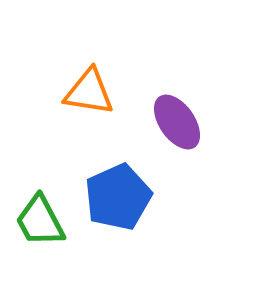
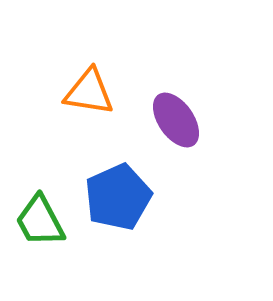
purple ellipse: moved 1 px left, 2 px up
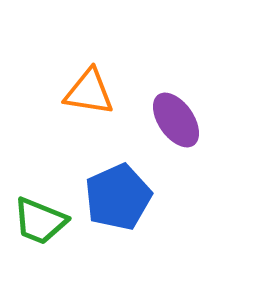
green trapezoid: rotated 40 degrees counterclockwise
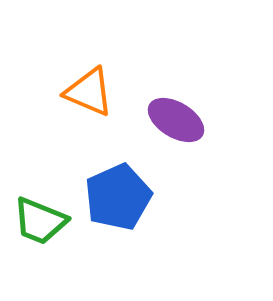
orange triangle: rotated 14 degrees clockwise
purple ellipse: rotated 24 degrees counterclockwise
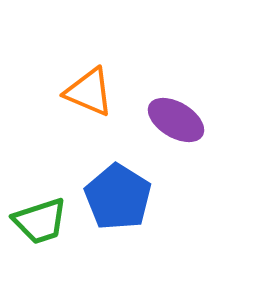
blue pentagon: rotated 16 degrees counterclockwise
green trapezoid: rotated 40 degrees counterclockwise
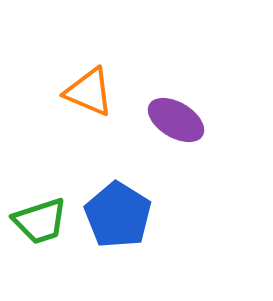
blue pentagon: moved 18 px down
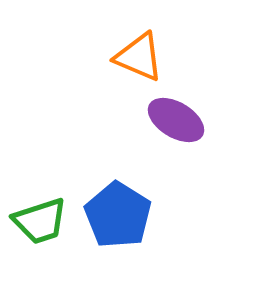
orange triangle: moved 50 px right, 35 px up
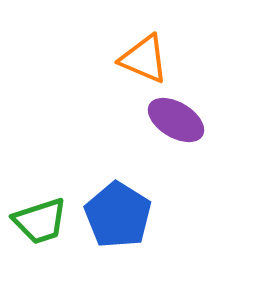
orange triangle: moved 5 px right, 2 px down
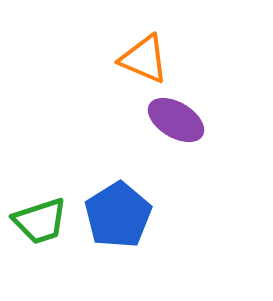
blue pentagon: rotated 8 degrees clockwise
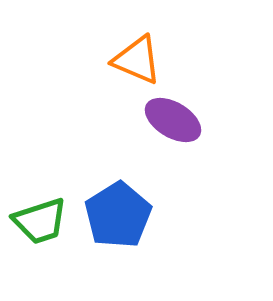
orange triangle: moved 7 px left, 1 px down
purple ellipse: moved 3 px left
